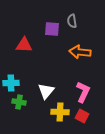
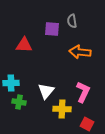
yellow cross: moved 2 px right, 3 px up
red square: moved 5 px right, 8 px down
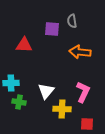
red square: rotated 24 degrees counterclockwise
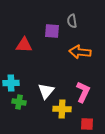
purple square: moved 2 px down
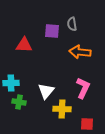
gray semicircle: moved 3 px down
pink L-shape: moved 4 px up
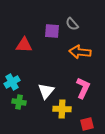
gray semicircle: rotated 32 degrees counterclockwise
cyan cross: moved 1 px right, 1 px up; rotated 28 degrees counterclockwise
red square: rotated 16 degrees counterclockwise
